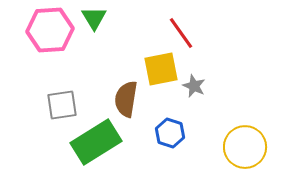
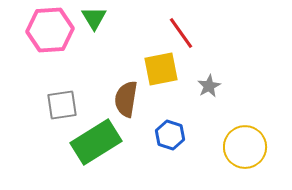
gray star: moved 15 px right; rotated 20 degrees clockwise
blue hexagon: moved 2 px down
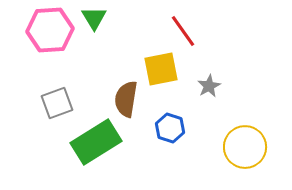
red line: moved 2 px right, 2 px up
gray square: moved 5 px left, 2 px up; rotated 12 degrees counterclockwise
blue hexagon: moved 7 px up
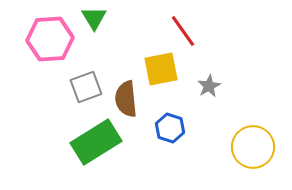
pink hexagon: moved 9 px down
brown semicircle: rotated 15 degrees counterclockwise
gray square: moved 29 px right, 16 px up
yellow circle: moved 8 px right
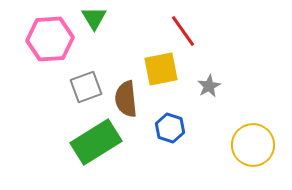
yellow circle: moved 2 px up
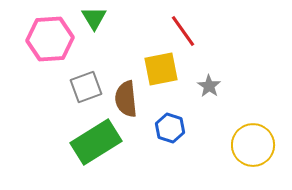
gray star: rotated 10 degrees counterclockwise
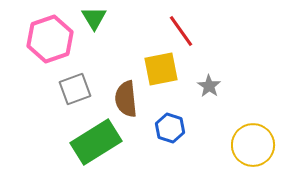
red line: moved 2 px left
pink hexagon: rotated 15 degrees counterclockwise
gray square: moved 11 px left, 2 px down
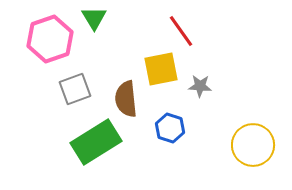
gray star: moved 9 px left; rotated 30 degrees counterclockwise
